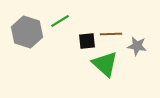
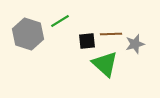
gray hexagon: moved 1 px right, 2 px down
gray star: moved 2 px left, 2 px up; rotated 24 degrees counterclockwise
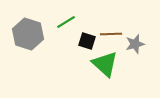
green line: moved 6 px right, 1 px down
black square: rotated 24 degrees clockwise
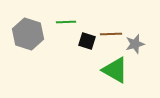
green line: rotated 30 degrees clockwise
green triangle: moved 10 px right, 6 px down; rotated 12 degrees counterclockwise
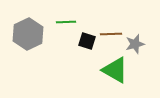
gray hexagon: rotated 16 degrees clockwise
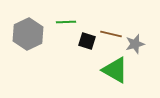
brown line: rotated 15 degrees clockwise
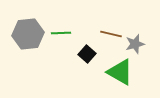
green line: moved 5 px left, 11 px down
gray hexagon: rotated 20 degrees clockwise
black square: moved 13 px down; rotated 24 degrees clockwise
green triangle: moved 5 px right, 2 px down
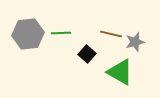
gray star: moved 2 px up
